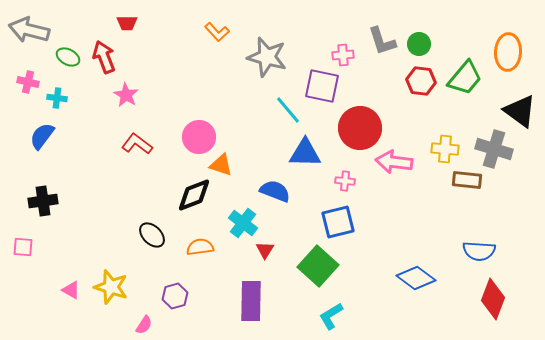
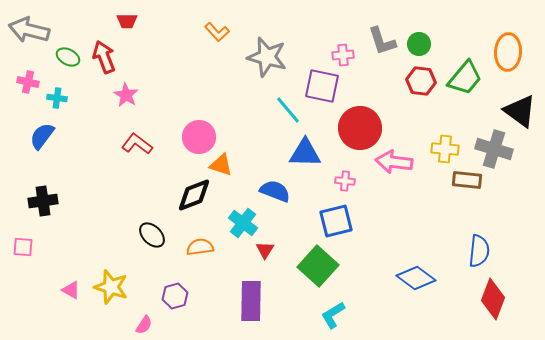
red trapezoid at (127, 23): moved 2 px up
blue square at (338, 222): moved 2 px left, 1 px up
blue semicircle at (479, 251): rotated 88 degrees counterclockwise
cyan L-shape at (331, 316): moved 2 px right, 1 px up
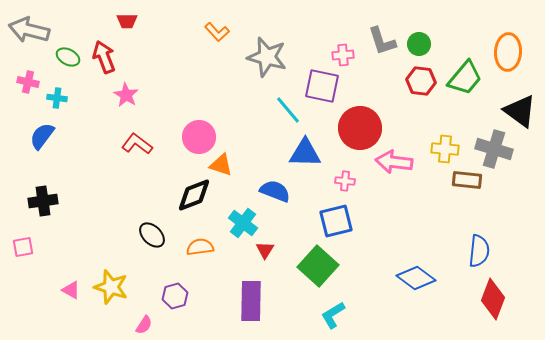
pink square at (23, 247): rotated 15 degrees counterclockwise
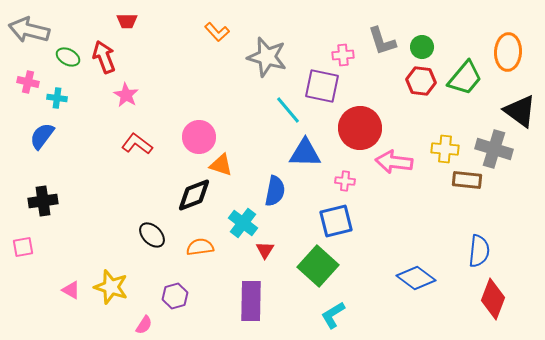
green circle at (419, 44): moved 3 px right, 3 px down
blue semicircle at (275, 191): rotated 80 degrees clockwise
